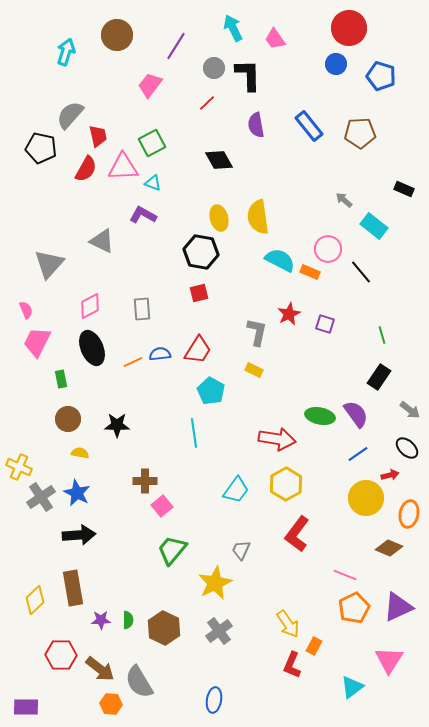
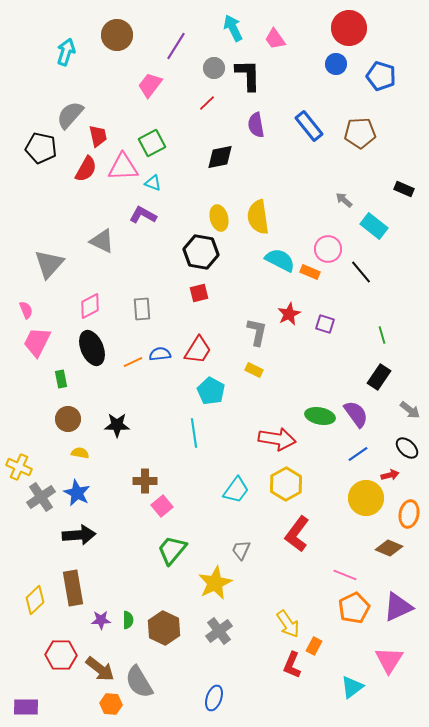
black diamond at (219, 160): moved 1 px right, 3 px up; rotated 72 degrees counterclockwise
blue ellipse at (214, 700): moved 2 px up; rotated 10 degrees clockwise
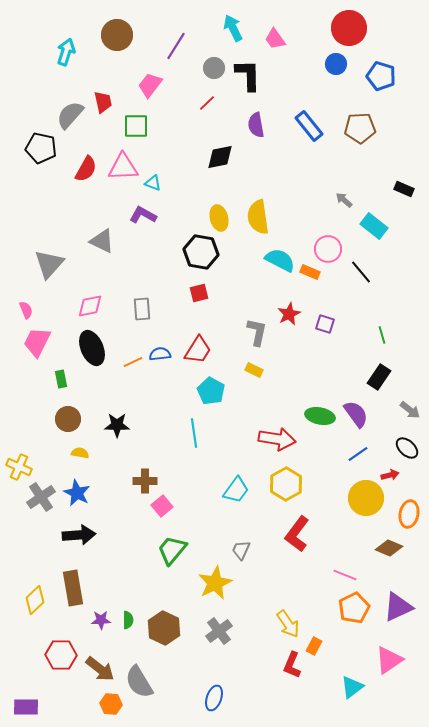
brown pentagon at (360, 133): moved 5 px up
red trapezoid at (98, 136): moved 5 px right, 34 px up
green square at (152, 143): moved 16 px left, 17 px up; rotated 28 degrees clockwise
pink diamond at (90, 306): rotated 16 degrees clockwise
pink triangle at (389, 660): rotated 24 degrees clockwise
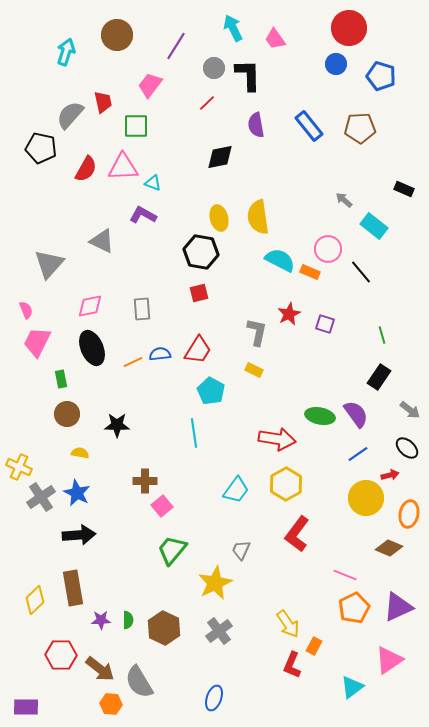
brown circle at (68, 419): moved 1 px left, 5 px up
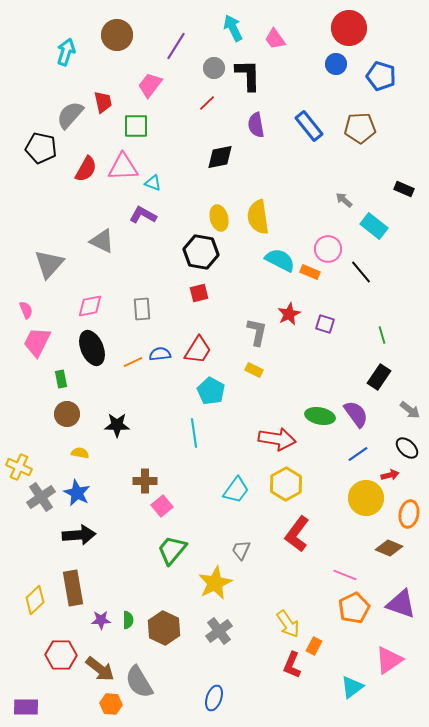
purple triangle at (398, 607): moved 3 px right, 3 px up; rotated 44 degrees clockwise
